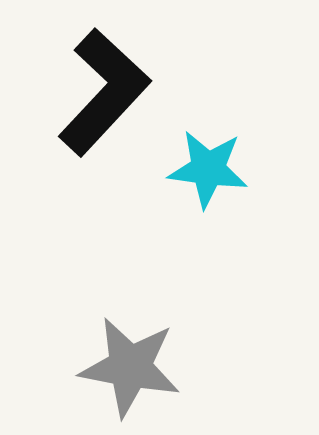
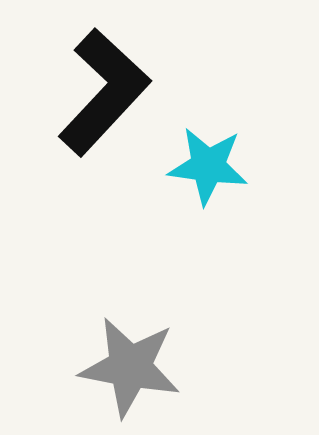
cyan star: moved 3 px up
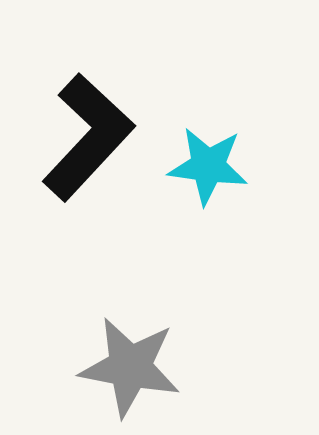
black L-shape: moved 16 px left, 45 px down
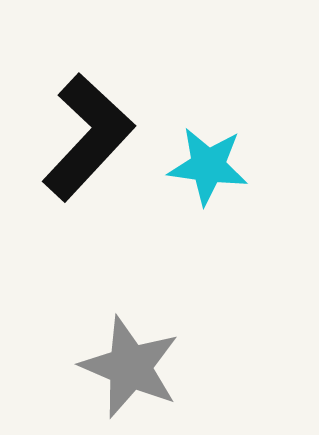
gray star: rotated 12 degrees clockwise
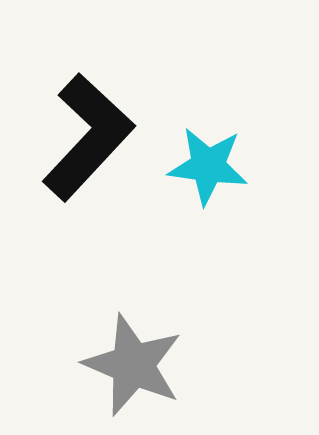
gray star: moved 3 px right, 2 px up
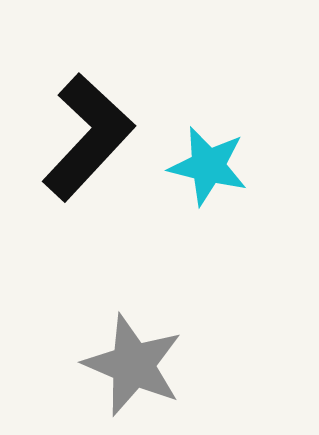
cyan star: rotated 6 degrees clockwise
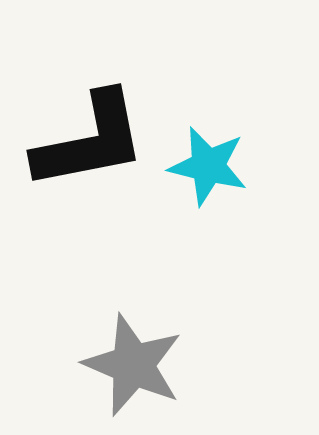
black L-shape: moved 2 px right, 4 px down; rotated 36 degrees clockwise
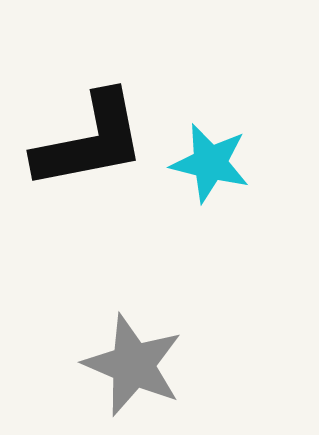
cyan star: moved 2 px right, 3 px up
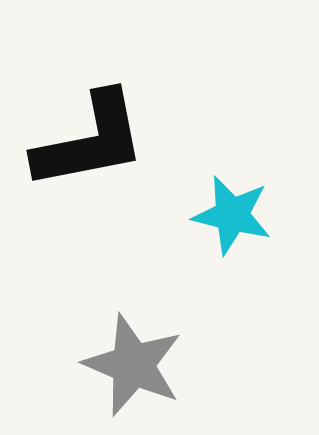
cyan star: moved 22 px right, 52 px down
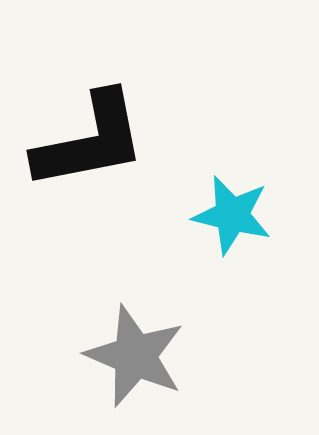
gray star: moved 2 px right, 9 px up
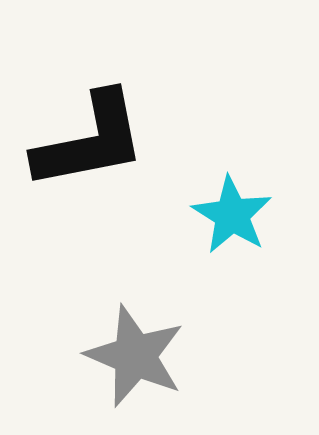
cyan star: rotated 18 degrees clockwise
